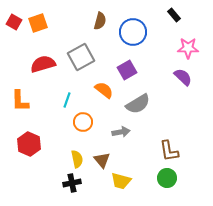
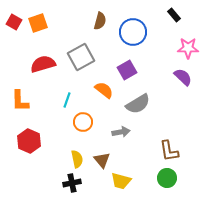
red hexagon: moved 3 px up
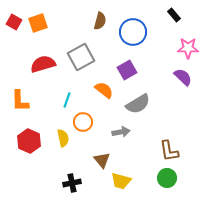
yellow semicircle: moved 14 px left, 21 px up
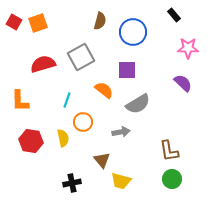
purple square: rotated 30 degrees clockwise
purple semicircle: moved 6 px down
red hexagon: moved 2 px right; rotated 15 degrees counterclockwise
green circle: moved 5 px right, 1 px down
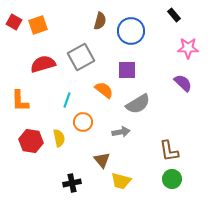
orange square: moved 2 px down
blue circle: moved 2 px left, 1 px up
yellow semicircle: moved 4 px left
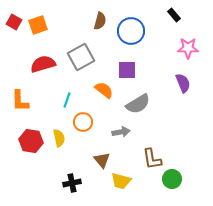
purple semicircle: rotated 24 degrees clockwise
brown L-shape: moved 17 px left, 8 px down
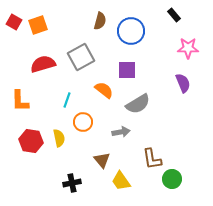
yellow trapezoid: rotated 40 degrees clockwise
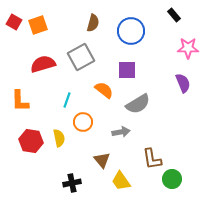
brown semicircle: moved 7 px left, 2 px down
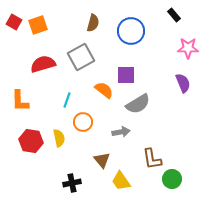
purple square: moved 1 px left, 5 px down
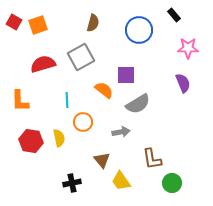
blue circle: moved 8 px right, 1 px up
cyan line: rotated 21 degrees counterclockwise
green circle: moved 4 px down
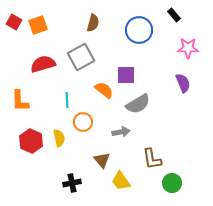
red hexagon: rotated 15 degrees clockwise
